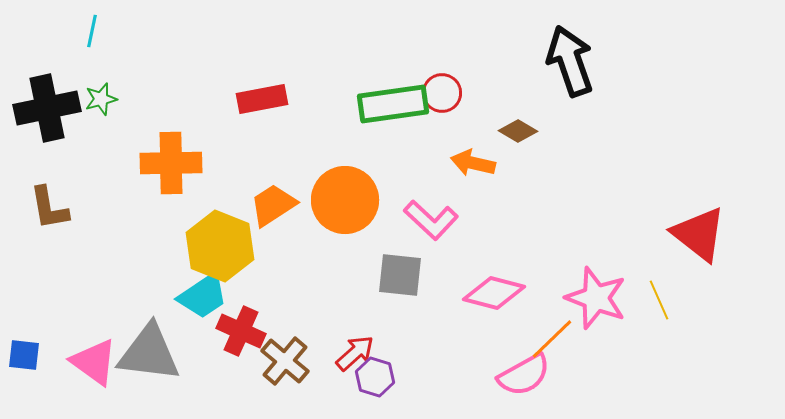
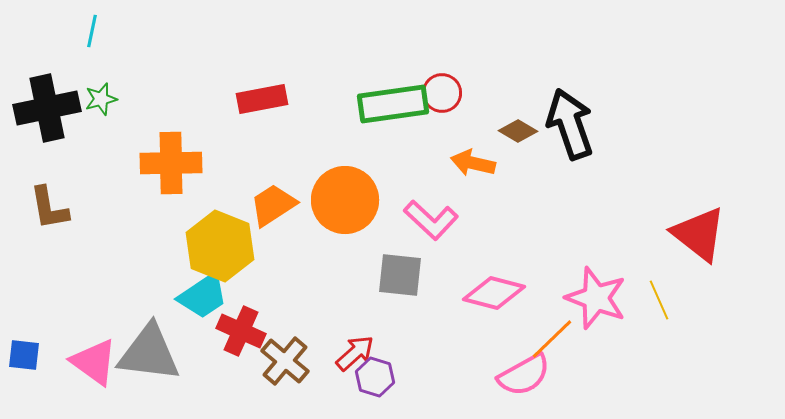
black arrow: moved 63 px down
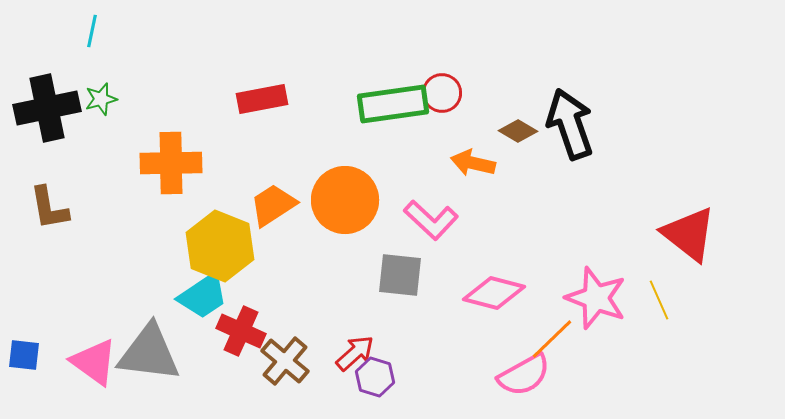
red triangle: moved 10 px left
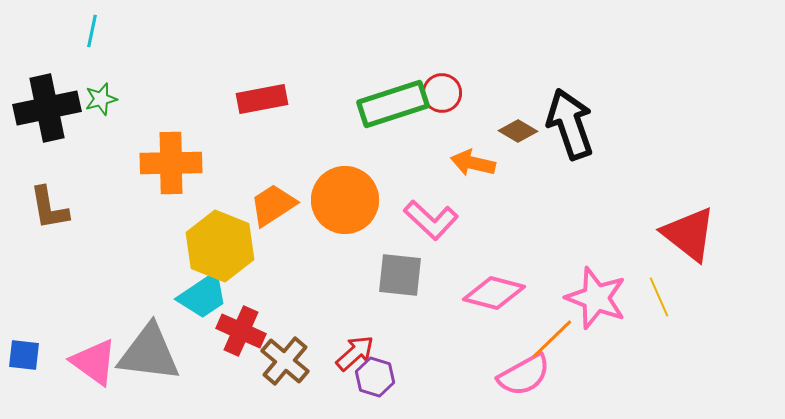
green rectangle: rotated 10 degrees counterclockwise
yellow line: moved 3 px up
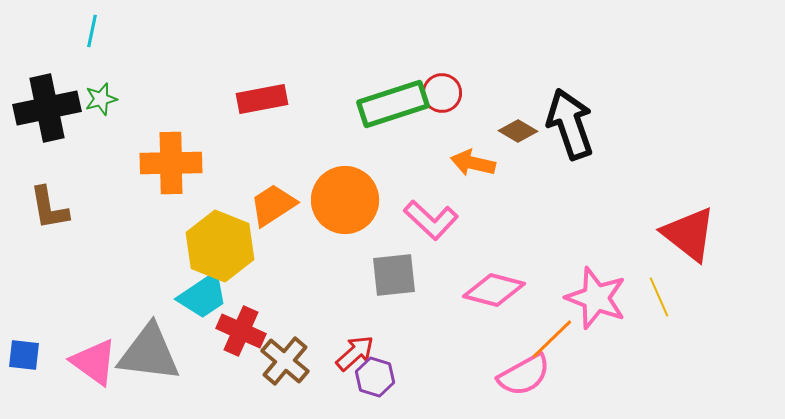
gray square: moved 6 px left; rotated 12 degrees counterclockwise
pink diamond: moved 3 px up
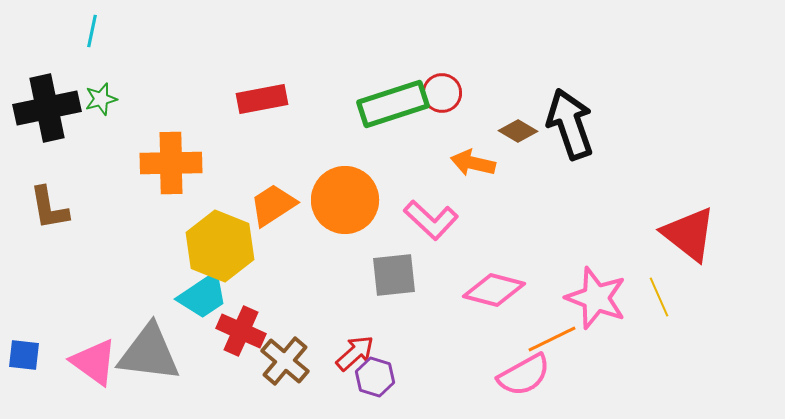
orange line: rotated 18 degrees clockwise
